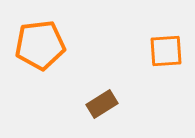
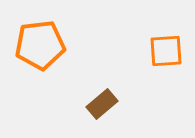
brown rectangle: rotated 8 degrees counterclockwise
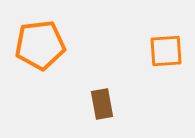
brown rectangle: rotated 60 degrees counterclockwise
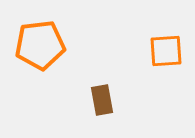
brown rectangle: moved 4 px up
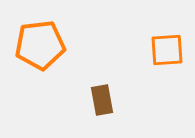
orange square: moved 1 px right, 1 px up
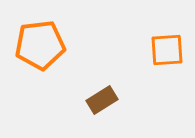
brown rectangle: rotated 68 degrees clockwise
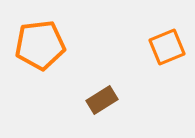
orange square: moved 3 px up; rotated 18 degrees counterclockwise
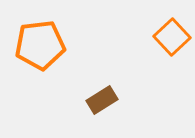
orange square: moved 5 px right, 10 px up; rotated 21 degrees counterclockwise
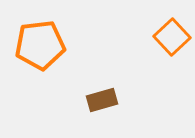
brown rectangle: rotated 16 degrees clockwise
